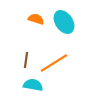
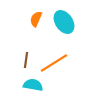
orange semicircle: rotated 84 degrees counterclockwise
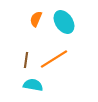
orange line: moved 4 px up
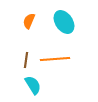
orange semicircle: moved 7 px left, 2 px down
orange line: moved 1 px right; rotated 28 degrees clockwise
cyan semicircle: rotated 48 degrees clockwise
